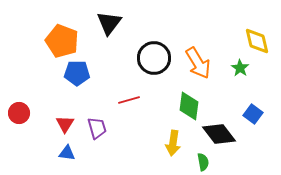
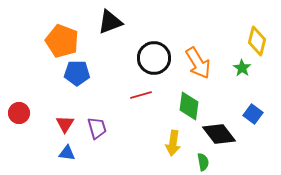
black triangle: moved 1 px right, 1 px up; rotated 32 degrees clockwise
yellow diamond: rotated 28 degrees clockwise
green star: moved 2 px right
red line: moved 12 px right, 5 px up
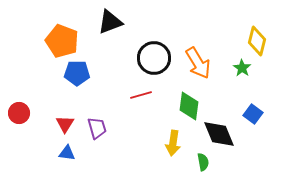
black diamond: rotated 16 degrees clockwise
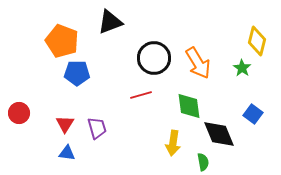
green diamond: rotated 16 degrees counterclockwise
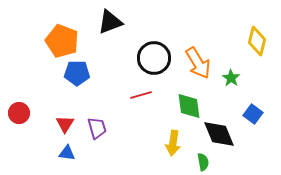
green star: moved 11 px left, 10 px down
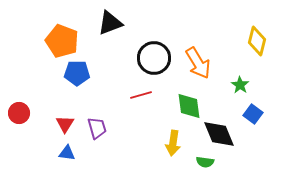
black triangle: moved 1 px down
green star: moved 9 px right, 7 px down
green semicircle: moved 2 px right; rotated 108 degrees clockwise
